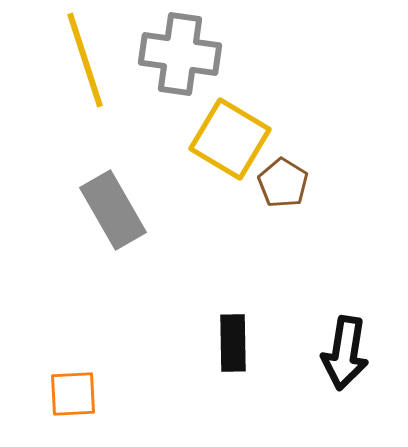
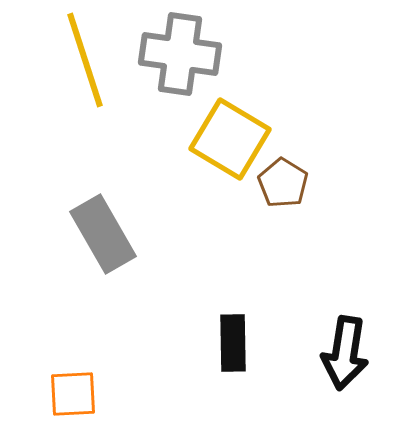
gray rectangle: moved 10 px left, 24 px down
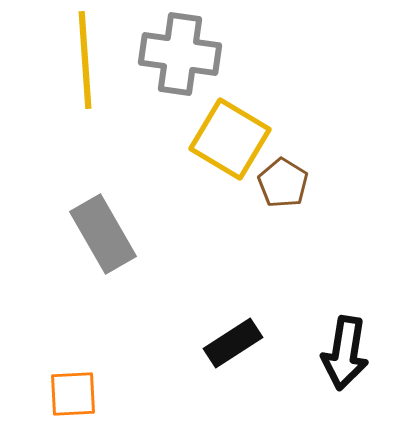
yellow line: rotated 14 degrees clockwise
black rectangle: rotated 58 degrees clockwise
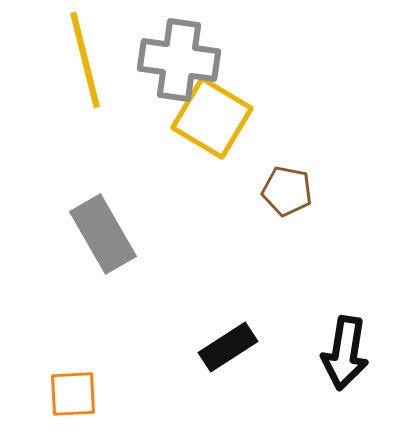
gray cross: moved 1 px left, 6 px down
yellow line: rotated 10 degrees counterclockwise
yellow square: moved 18 px left, 21 px up
brown pentagon: moved 4 px right, 8 px down; rotated 21 degrees counterclockwise
black rectangle: moved 5 px left, 4 px down
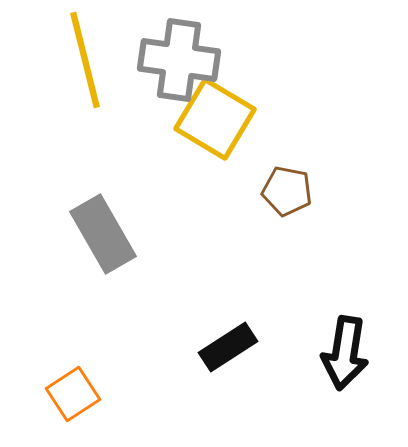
yellow square: moved 3 px right, 1 px down
orange square: rotated 30 degrees counterclockwise
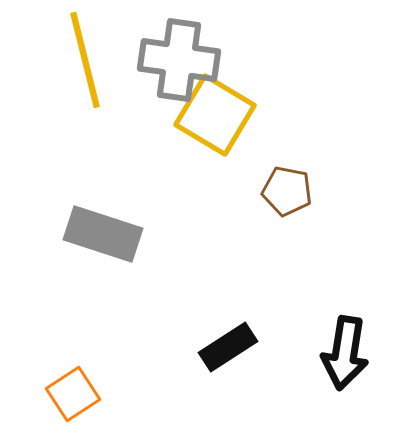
yellow square: moved 4 px up
gray rectangle: rotated 42 degrees counterclockwise
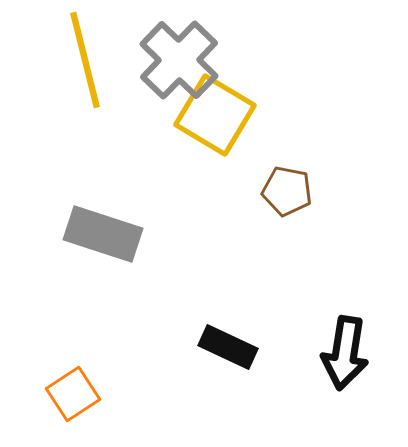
gray cross: rotated 36 degrees clockwise
black rectangle: rotated 58 degrees clockwise
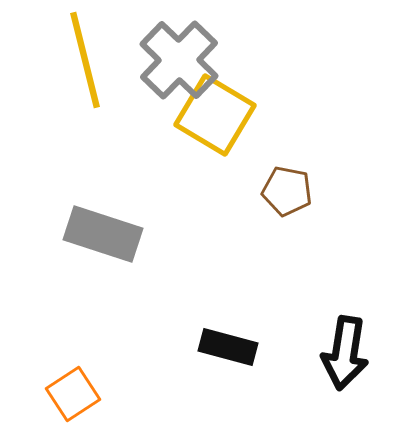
black rectangle: rotated 10 degrees counterclockwise
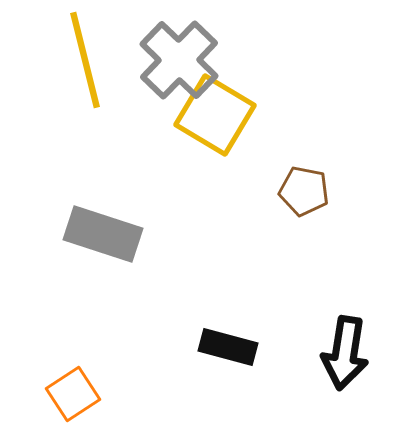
brown pentagon: moved 17 px right
